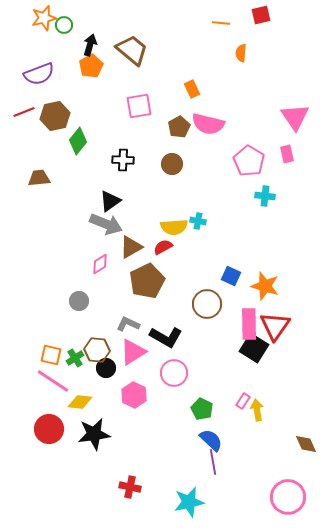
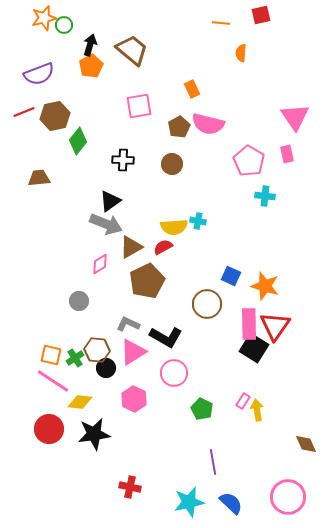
pink hexagon at (134, 395): moved 4 px down
blue semicircle at (211, 440): moved 20 px right, 63 px down
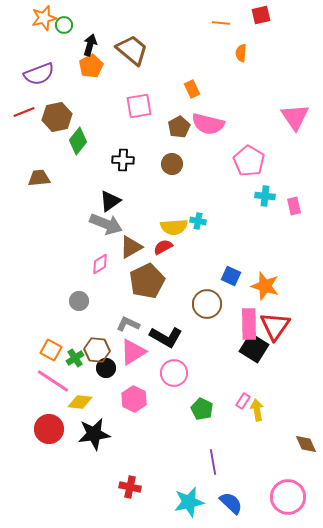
brown hexagon at (55, 116): moved 2 px right, 1 px down
pink rectangle at (287, 154): moved 7 px right, 52 px down
orange square at (51, 355): moved 5 px up; rotated 15 degrees clockwise
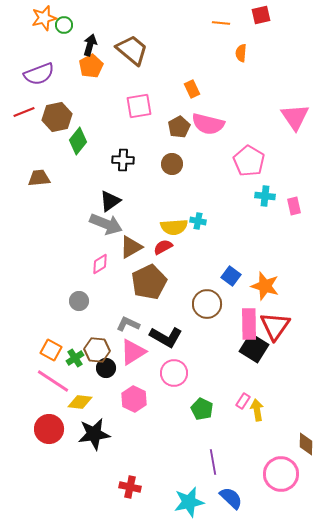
blue square at (231, 276): rotated 12 degrees clockwise
brown pentagon at (147, 281): moved 2 px right, 1 px down
brown diamond at (306, 444): rotated 25 degrees clockwise
pink circle at (288, 497): moved 7 px left, 23 px up
blue semicircle at (231, 503): moved 5 px up
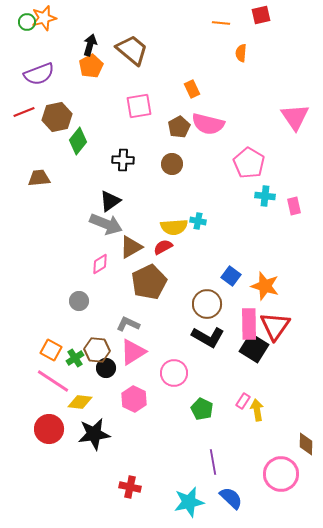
green circle at (64, 25): moved 37 px left, 3 px up
pink pentagon at (249, 161): moved 2 px down
black L-shape at (166, 337): moved 42 px right
